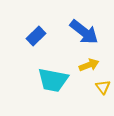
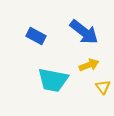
blue rectangle: rotated 72 degrees clockwise
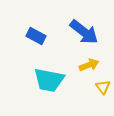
cyan trapezoid: moved 4 px left
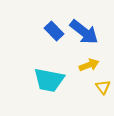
blue rectangle: moved 18 px right, 5 px up; rotated 18 degrees clockwise
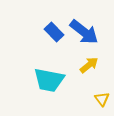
blue rectangle: moved 1 px down
yellow arrow: rotated 18 degrees counterclockwise
yellow triangle: moved 1 px left, 12 px down
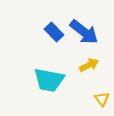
yellow arrow: rotated 12 degrees clockwise
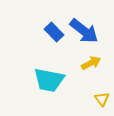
blue arrow: moved 1 px up
yellow arrow: moved 2 px right, 2 px up
